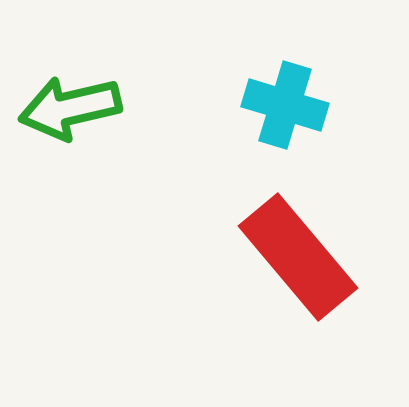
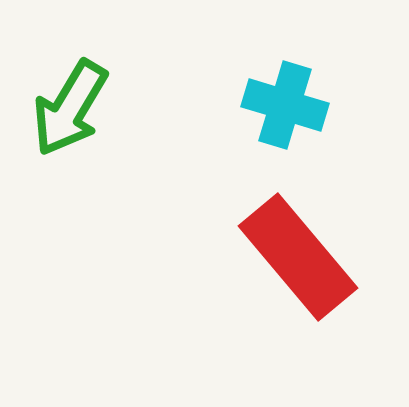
green arrow: rotated 46 degrees counterclockwise
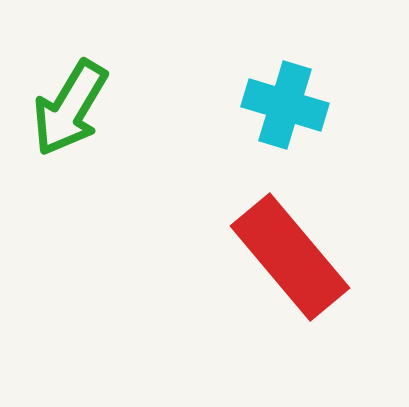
red rectangle: moved 8 px left
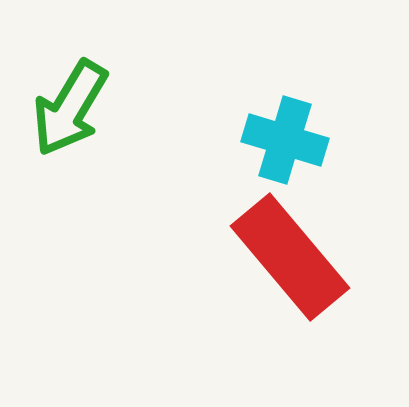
cyan cross: moved 35 px down
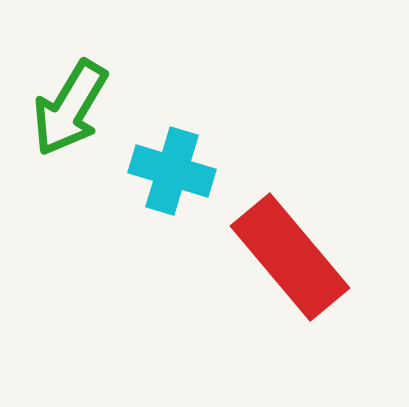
cyan cross: moved 113 px left, 31 px down
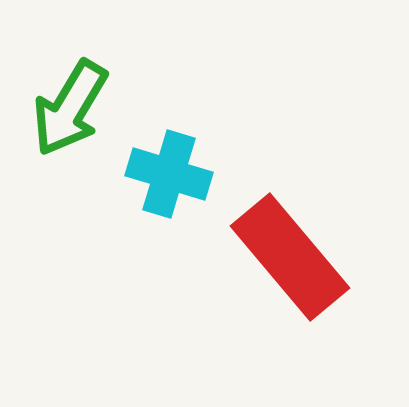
cyan cross: moved 3 px left, 3 px down
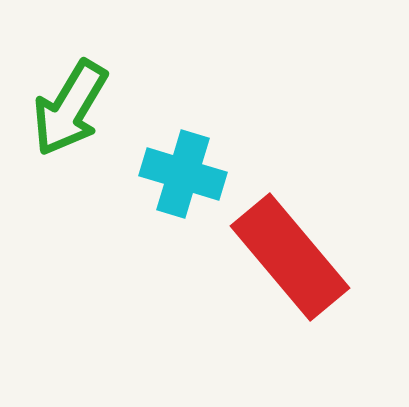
cyan cross: moved 14 px right
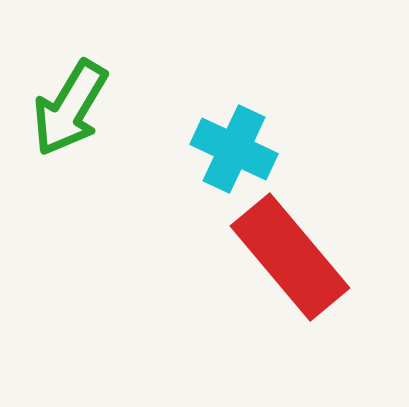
cyan cross: moved 51 px right, 25 px up; rotated 8 degrees clockwise
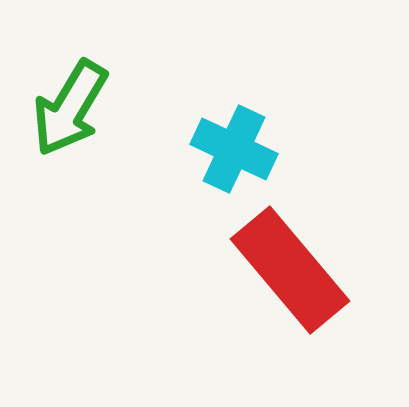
red rectangle: moved 13 px down
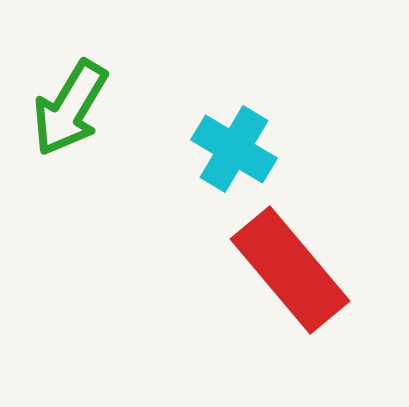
cyan cross: rotated 6 degrees clockwise
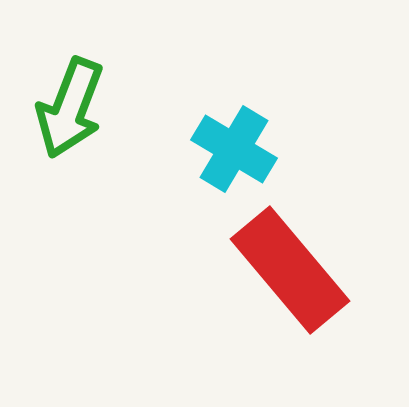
green arrow: rotated 10 degrees counterclockwise
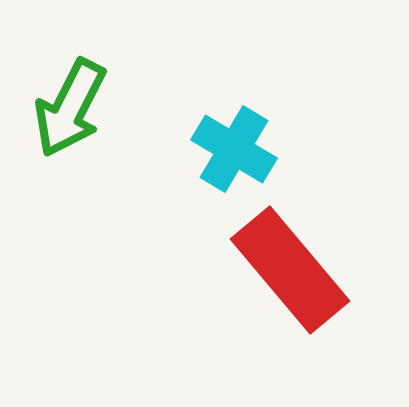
green arrow: rotated 6 degrees clockwise
